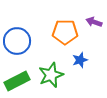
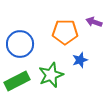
blue circle: moved 3 px right, 3 px down
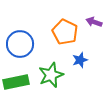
orange pentagon: rotated 25 degrees clockwise
green rectangle: moved 1 px left, 1 px down; rotated 15 degrees clockwise
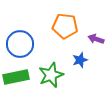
purple arrow: moved 2 px right, 17 px down
orange pentagon: moved 6 px up; rotated 20 degrees counterclockwise
green rectangle: moved 5 px up
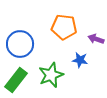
orange pentagon: moved 1 px left, 1 px down
blue star: rotated 28 degrees clockwise
green rectangle: moved 3 px down; rotated 40 degrees counterclockwise
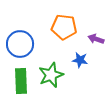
green rectangle: moved 5 px right, 1 px down; rotated 40 degrees counterclockwise
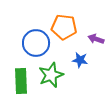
blue circle: moved 16 px right, 1 px up
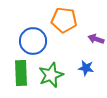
orange pentagon: moved 7 px up
blue circle: moved 3 px left, 2 px up
blue star: moved 6 px right, 8 px down
green rectangle: moved 8 px up
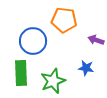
purple arrow: moved 1 px down
green star: moved 2 px right, 6 px down
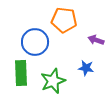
blue circle: moved 2 px right, 1 px down
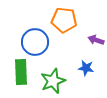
green rectangle: moved 1 px up
